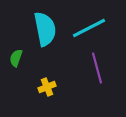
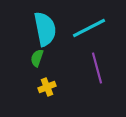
green semicircle: moved 21 px right
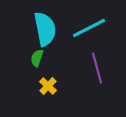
yellow cross: moved 1 px right, 1 px up; rotated 24 degrees counterclockwise
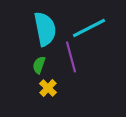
green semicircle: moved 2 px right, 7 px down
purple line: moved 26 px left, 11 px up
yellow cross: moved 2 px down
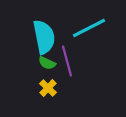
cyan semicircle: moved 1 px left, 8 px down
purple line: moved 4 px left, 4 px down
green semicircle: moved 8 px right, 2 px up; rotated 84 degrees counterclockwise
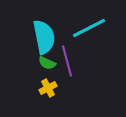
yellow cross: rotated 18 degrees clockwise
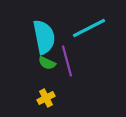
yellow cross: moved 2 px left, 10 px down
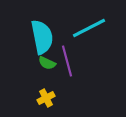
cyan semicircle: moved 2 px left
